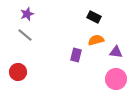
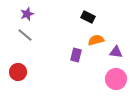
black rectangle: moved 6 px left
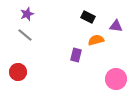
purple triangle: moved 26 px up
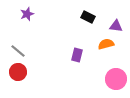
gray line: moved 7 px left, 16 px down
orange semicircle: moved 10 px right, 4 px down
purple rectangle: moved 1 px right
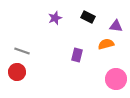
purple star: moved 28 px right, 4 px down
gray line: moved 4 px right; rotated 21 degrees counterclockwise
red circle: moved 1 px left
